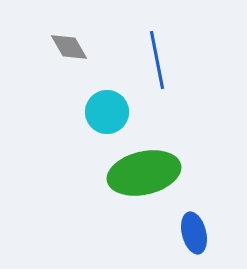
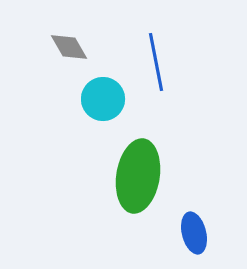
blue line: moved 1 px left, 2 px down
cyan circle: moved 4 px left, 13 px up
green ellipse: moved 6 px left, 3 px down; rotated 68 degrees counterclockwise
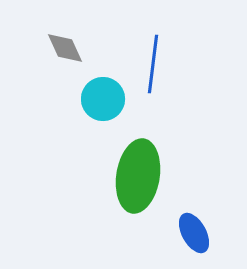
gray diamond: moved 4 px left, 1 px down; rotated 6 degrees clockwise
blue line: moved 3 px left, 2 px down; rotated 18 degrees clockwise
blue ellipse: rotated 15 degrees counterclockwise
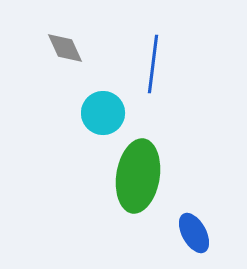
cyan circle: moved 14 px down
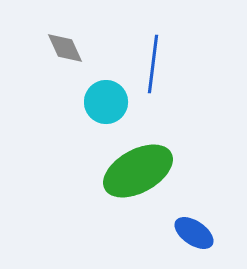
cyan circle: moved 3 px right, 11 px up
green ellipse: moved 5 px up; rotated 52 degrees clockwise
blue ellipse: rotated 27 degrees counterclockwise
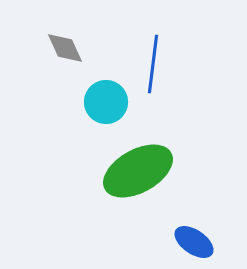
blue ellipse: moved 9 px down
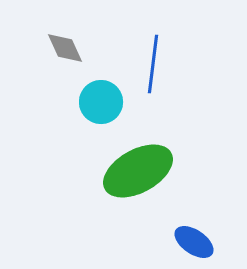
cyan circle: moved 5 px left
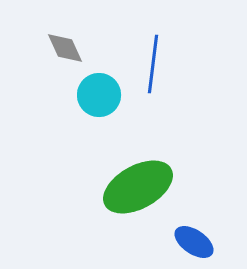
cyan circle: moved 2 px left, 7 px up
green ellipse: moved 16 px down
